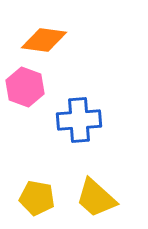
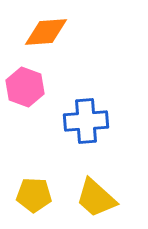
orange diamond: moved 2 px right, 8 px up; rotated 12 degrees counterclockwise
blue cross: moved 7 px right, 1 px down
yellow pentagon: moved 3 px left, 3 px up; rotated 8 degrees counterclockwise
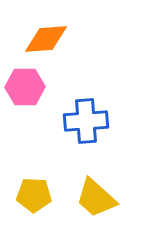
orange diamond: moved 7 px down
pink hexagon: rotated 21 degrees counterclockwise
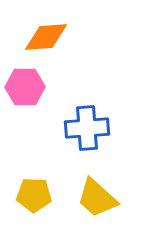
orange diamond: moved 2 px up
blue cross: moved 1 px right, 7 px down
yellow trapezoid: moved 1 px right
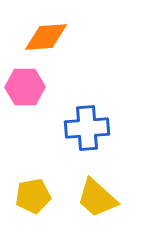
yellow pentagon: moved 1 px left, 1 px down; rotated 12 degrees counterclockwise
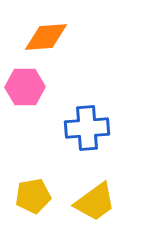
yellow trapezoid: moved 2 px left, 4 px down; rotated 78 degrees counterclockwise
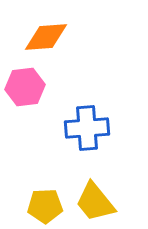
pink hexagon: rotated 6 degrees counterclockwise
yellow pentagon: moved 12 px right, 10 px down; rotated 8 degrees clockwise
yellow trapezoid: rotated 87 degrees clockwise
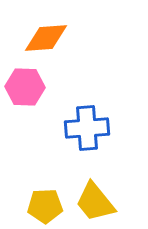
orange diamond: moved 1 px down
pink hexagon: rotated 9 degrees clockwise
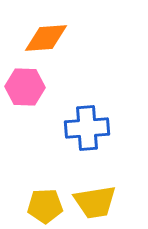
yellow trapezoid: rotated 60 degrees counterclockwise
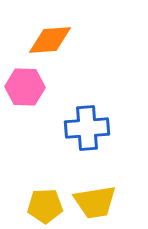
orange diamond: moved 4 px right, 2 px down
